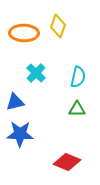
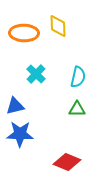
yellow diamond: rotated 20 degrees counterclockwise
cyan cross: moved 1 px down
blue triangle: moved 4 px down
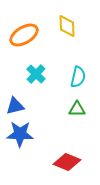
yellow diamond: moved 9 px right
orange ellipse: moved 2 px down; rotated 32 degrees counterclockwise
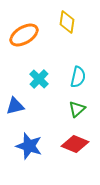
yellow diamond: moved 4 px up; rotated 10 degrees clockwise
cyan cross: moved 3 px right, 5 px down
green triangle: rotated 42 degrees counterclockwise
blue star: moved 9 px right, 12 px down; rotated 16 degrees clockwise
red diamond: moved 8 px right, 18 px up
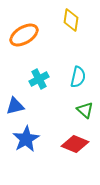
yellow diamond: moved 4 px right, 2 px up
cyan cross: rotated 18 degrees clockwise
green triangle: moved 8 px right, 1 px down; rotated 36 degrees counterclockwise
blue star: moved 3 px left, 7 px up; rotated 24 degrees clockwise
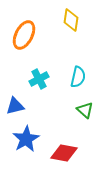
orange ellipse: rotated 32 degrees counterclockwise
red diamond: moved 11 px left, 9 px down; rotated 12 degrees counterclockwise
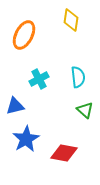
cyan semicircle: rotated 20 degrees counterclockwise
